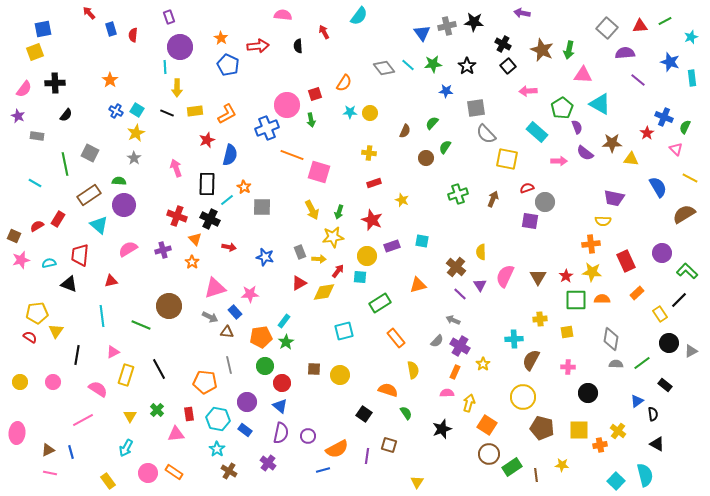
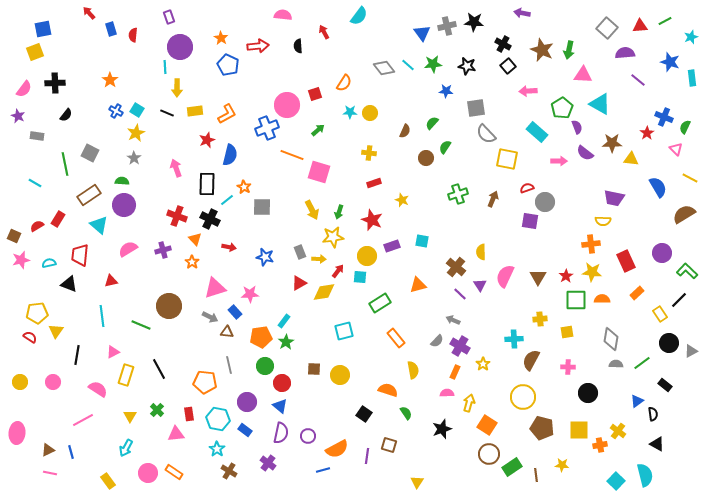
black star at (467, 66): rotated 24 degrees counterclockwise
green arrow at (311, 120): moved 7 px right, 10 px down; rotated 120 degrees counterclockwise
green semicircle at (119, 181): moved 3 px right
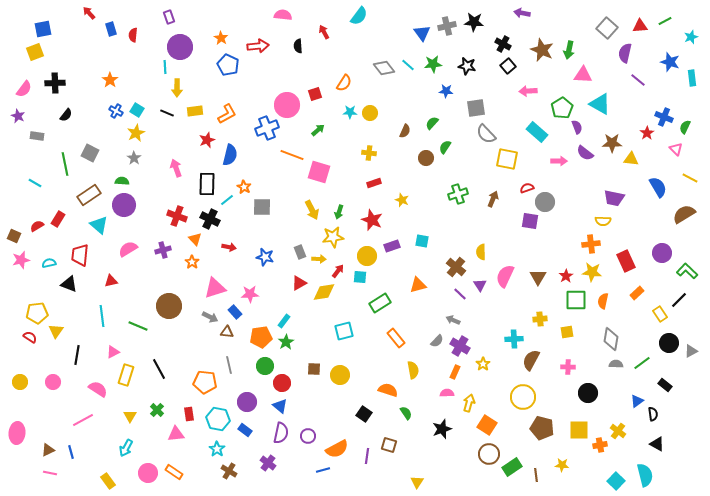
purple semicircle at (625, 53): rotated 72 degrees counterclockwise
orange semicircle at (602, 299): moved 1 px right, 2 px down; rotated 77 degrees counterclockwise
green line at (141, 325): moved 3 px left, 1 px down
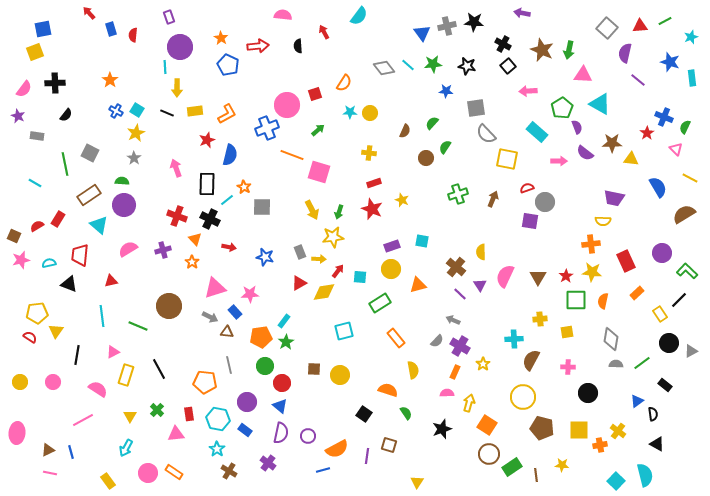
red star at (372, 220): moved 11 px up
yellow circle at (367, 256): moved 24 px right, 13 px down
